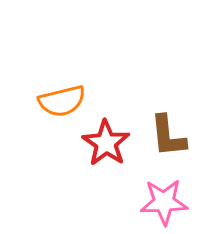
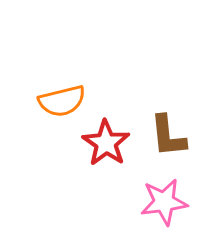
pink star: rotated 6 degrees counterclockwise
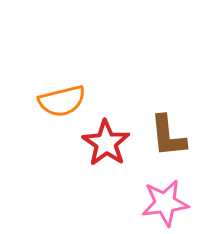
pink star: moved 1 px right, 1 px down
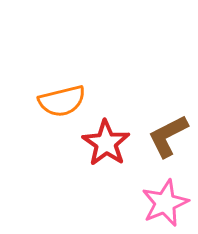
brown L-shape: rotated 69 degrees clockwise
pink star: rotated 15 degrees counterclockwise
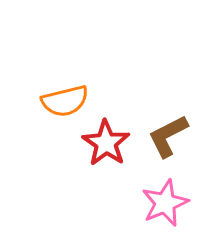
orange semicircle: moved 3 px right
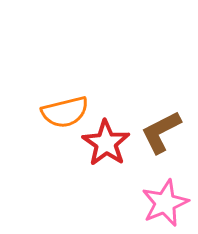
orange semicircle: moved 11 px down
brown L-shape: moved 7 px left, 4 px up
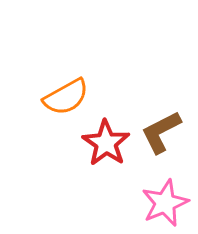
orange semicircle: moved 1 px right, 15 px up; rotated 15 degrees counterclockwise
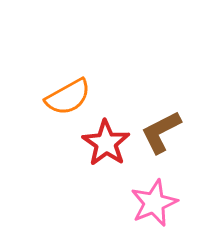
orange semicircle: moved 2 px right
pink star: moved 11 px left
